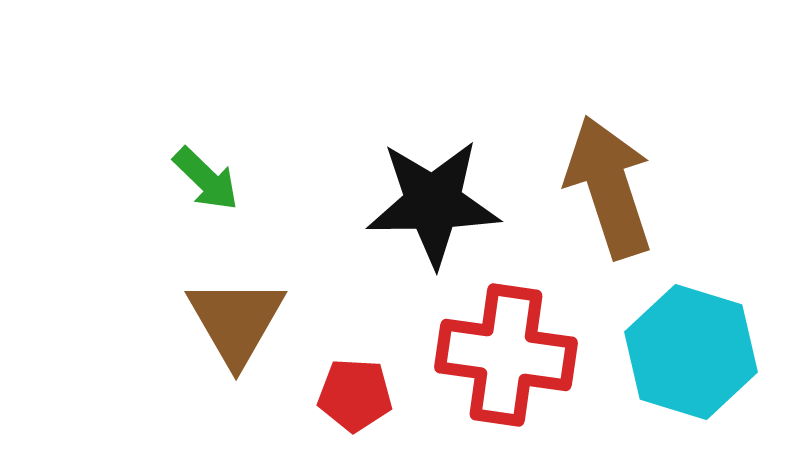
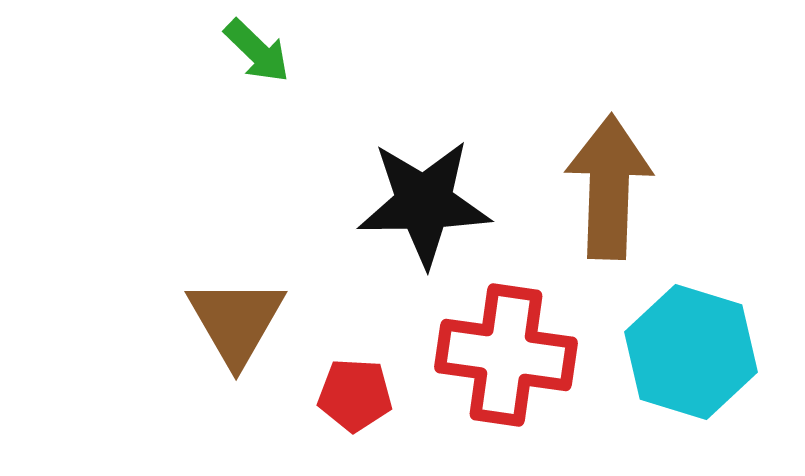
green arrow: moved 51 px right, 128 px up
brown arrow: rotated 20 degrees clockwise
black star: moved 9 px left
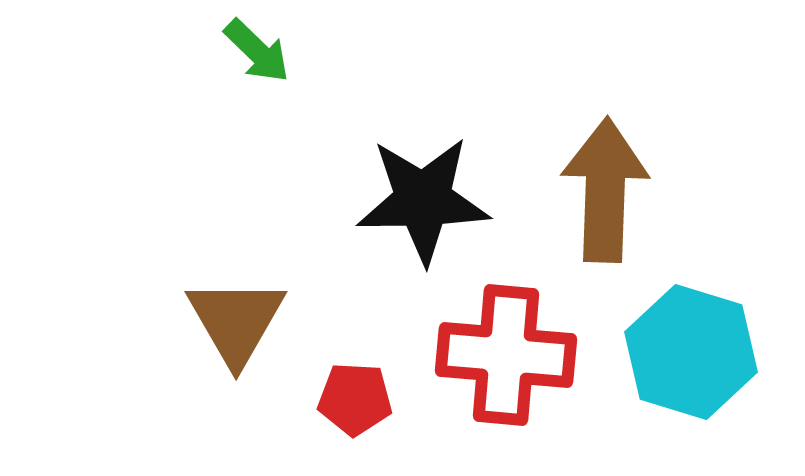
brown arrow: moved 4 px left, 3 px down
black star: moved 1 px left, 3 px up
red cross: rotated 3 degrees counterclockwise
red pentagon: moved 4 px down
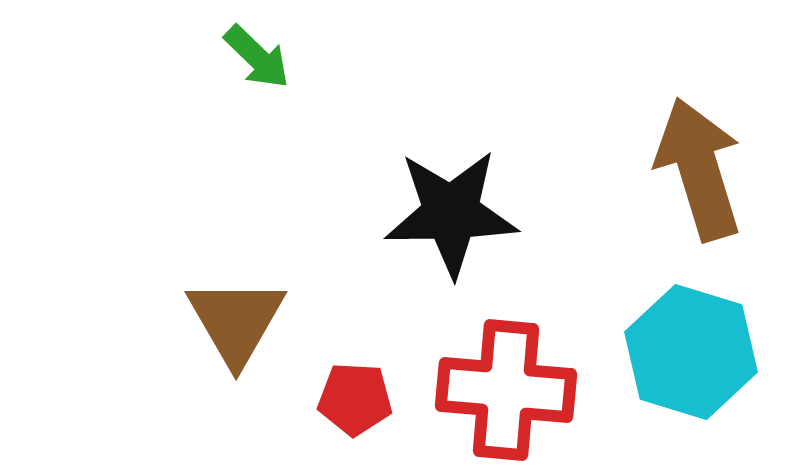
green arrow: moved 6 px down
brown arrow: moved 94 px right, 21 px up; rotated 19 degrees counterclockwise
black star: moved 28 px right, 13 px down
red cross: moved 35 px down
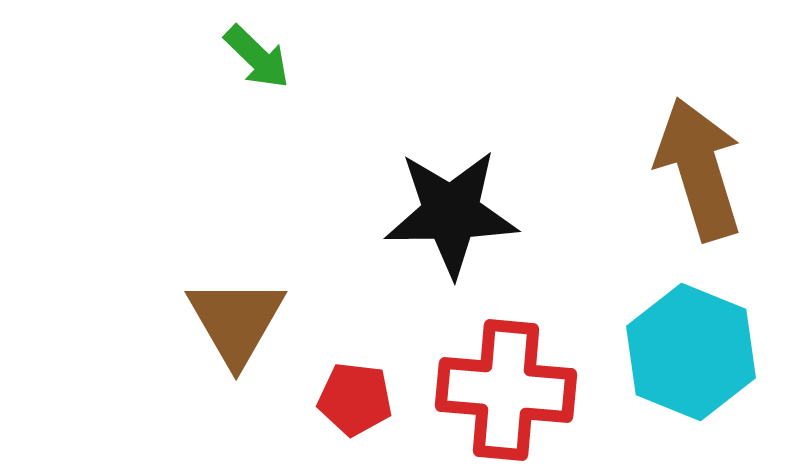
cyan hexagon: rotated 5 degrees clockwise
red pentagon: rotated 4 degrees clockwise
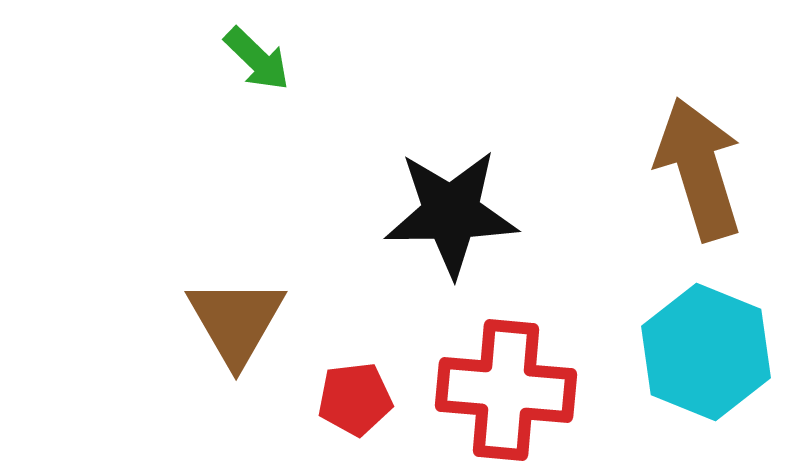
green arrow: moved 2 px down
cyan hexagon: moved 15 px right
red pentagon: rotated 14 degrees counterclockwise
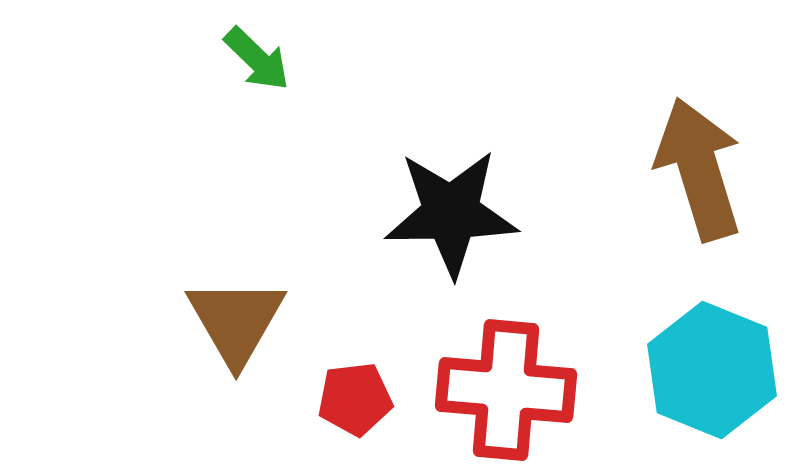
cyan hexagon: moved 6 px right, 18 px down
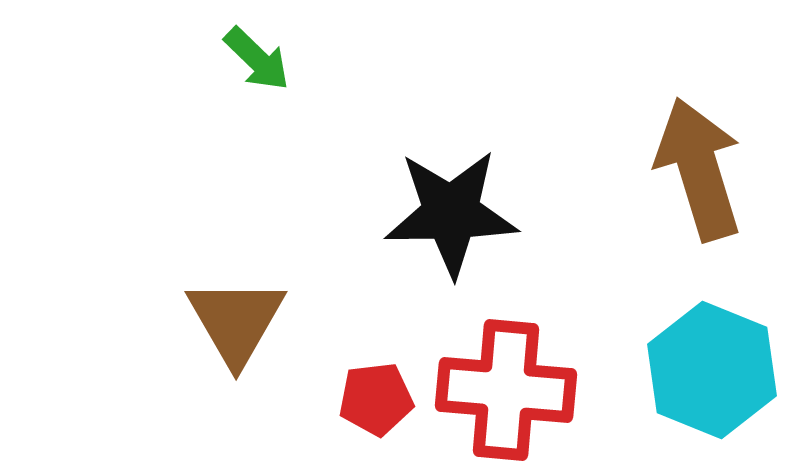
red pentagon: moved 21 px right
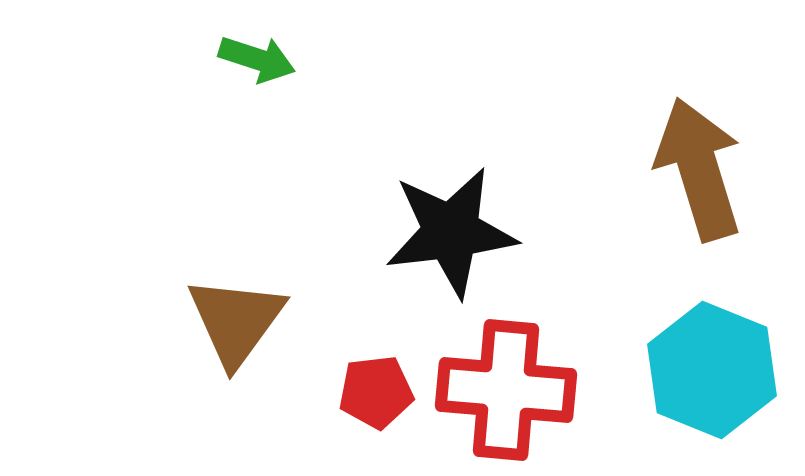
green arrow: rotated 26 degrees counterclockwise
black star: moved 19 px down; rotated 6 degrees counterclockwise
brown triangle: rotated 6 degrees clockwise
red pentagon: moved 7 px up
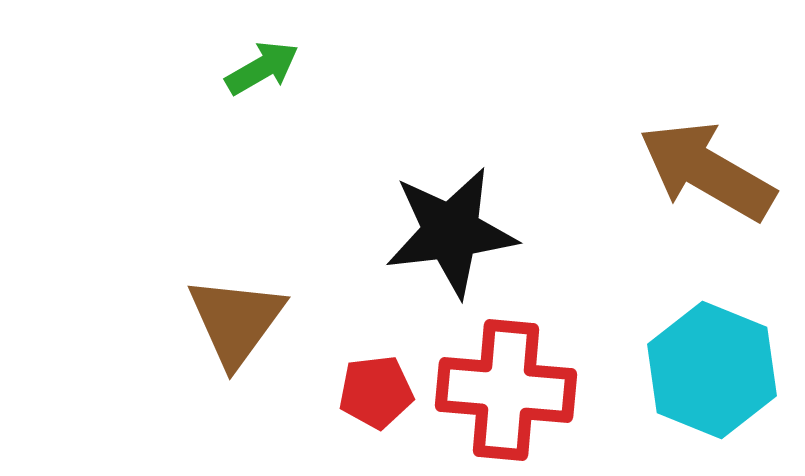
green arrow: moved 5 px right, 9 px down; rotated 48 degrees counterclockwise
brown arrow: moved 8 px right, 2 px down; rotated 43 degrees counterclockwise
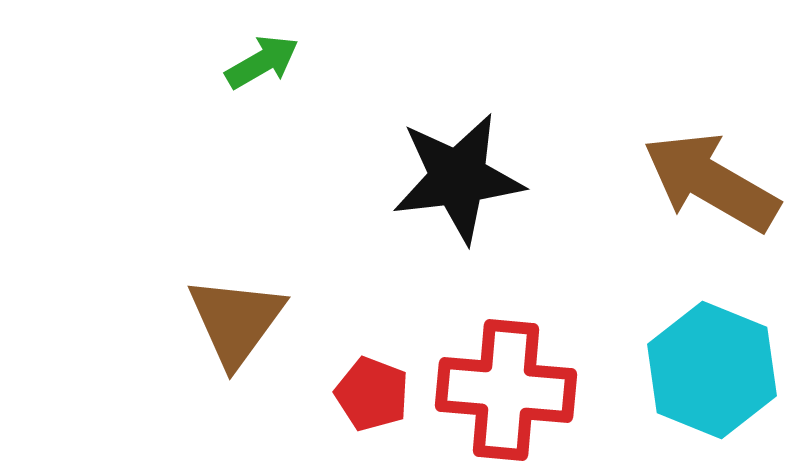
green arrow: moved 6 px up
brown arrow: moved 4 px right, 11 px down
black star: moved 7 px right, 54 px up
red pentagon: moved 4 px left, 2 px down; rotated 28 degrees clockwise
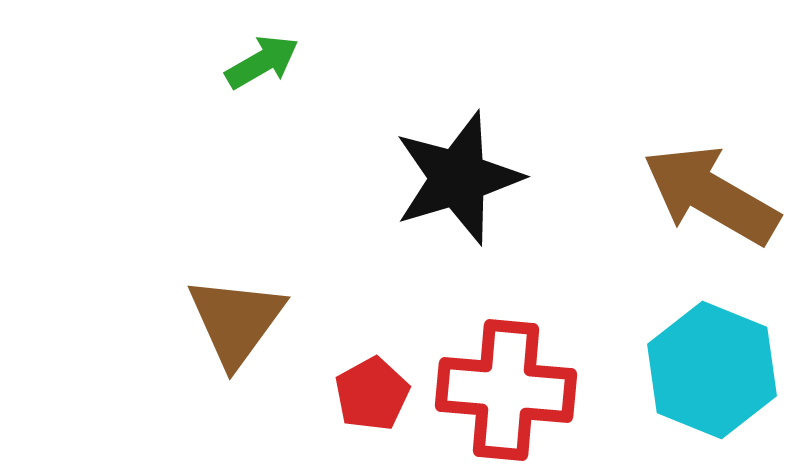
black star: rotated 10 degrees counterclockwise
brown arrow: moved 13 px down
red pentagon: rotated 22 degrees clockwise
